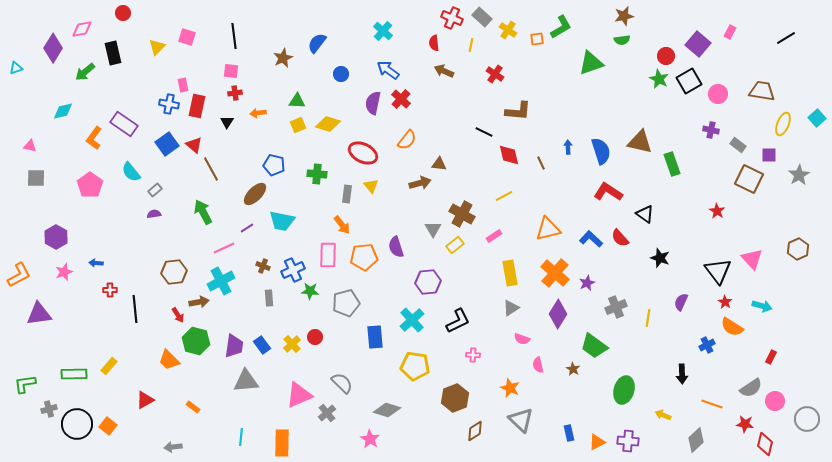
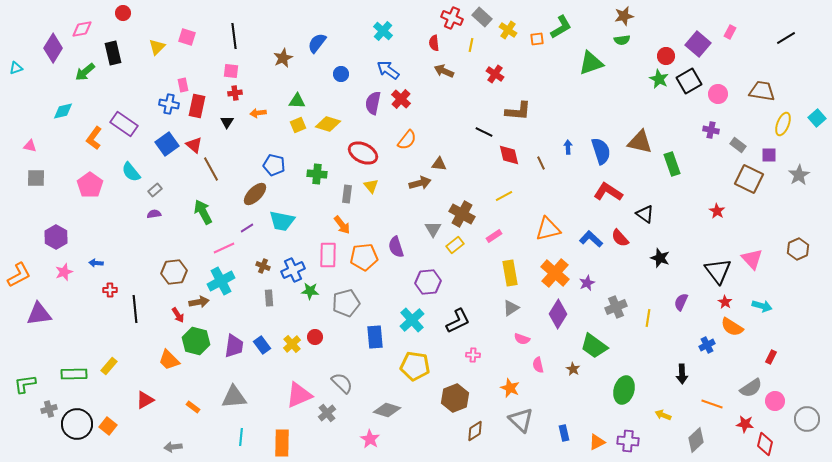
gray triangle at (246, 381): moved 12 px left, 16 px down
blue rectangle at (569, 433): moved 5 px left
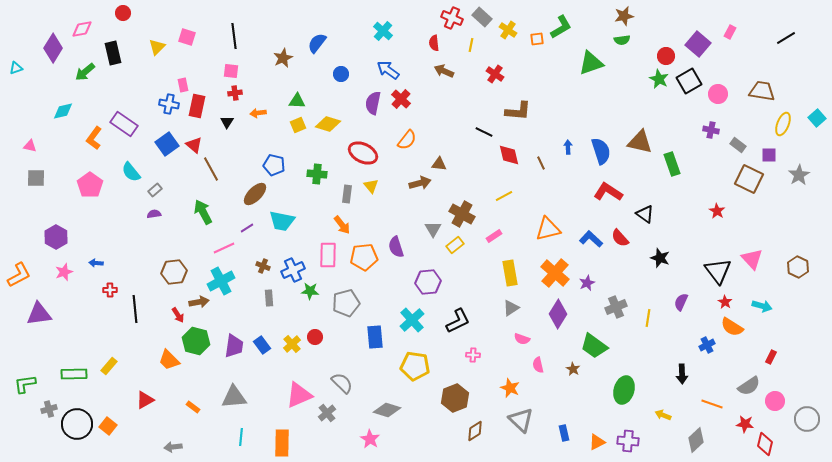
brown hexagon at (798, 249): moved 18 px down; rotated 10 degrees counterclockwise
gray semicircle at (751, 388): moved 2 px left, 2 px up
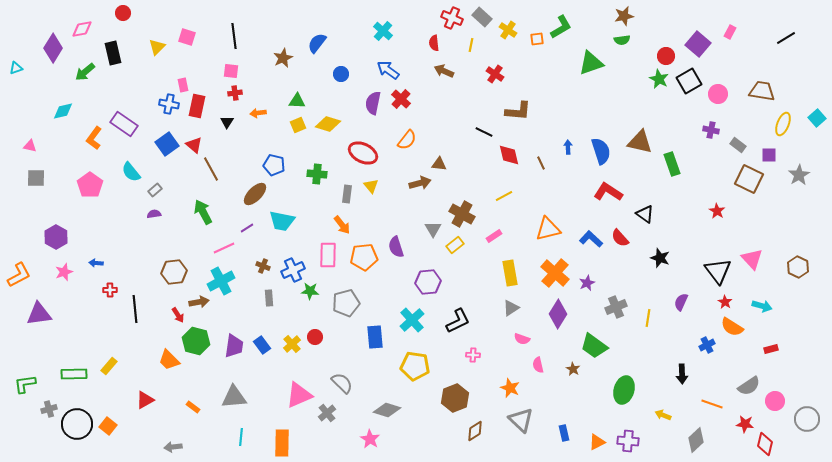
red rectangle at (771, 357): moved 8 px up; rotated 48 degrees clockwise
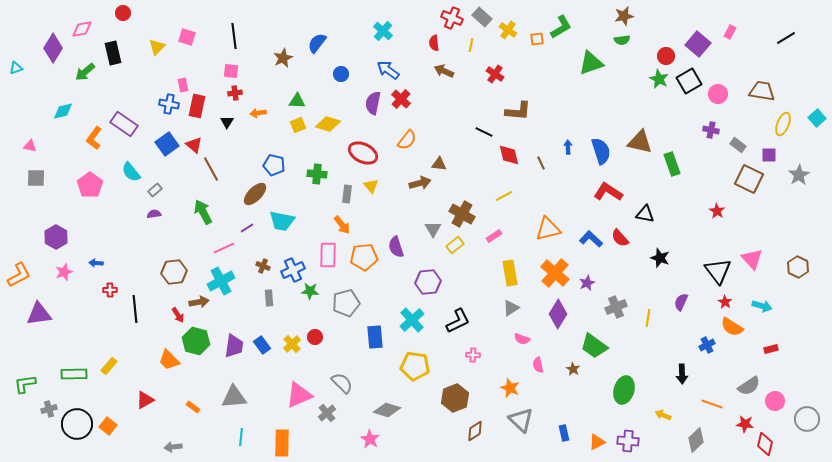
black triangle at (645, 214): rotated 24 degrees counterclockwise
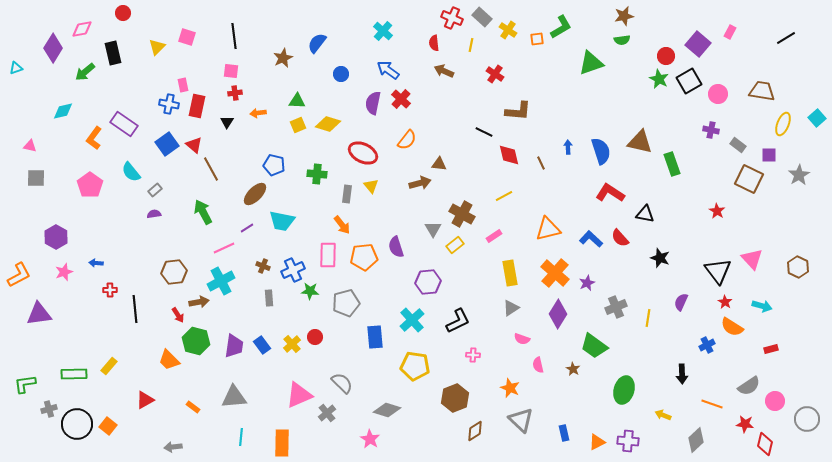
red L-shape at (608, 192): moved 2 px right, 1 px down
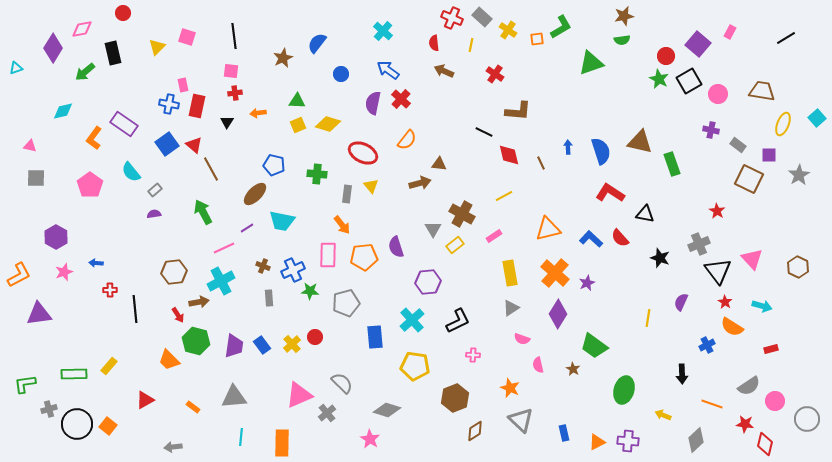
gray cross at (616, 307): moved 83 px right, 63 px up
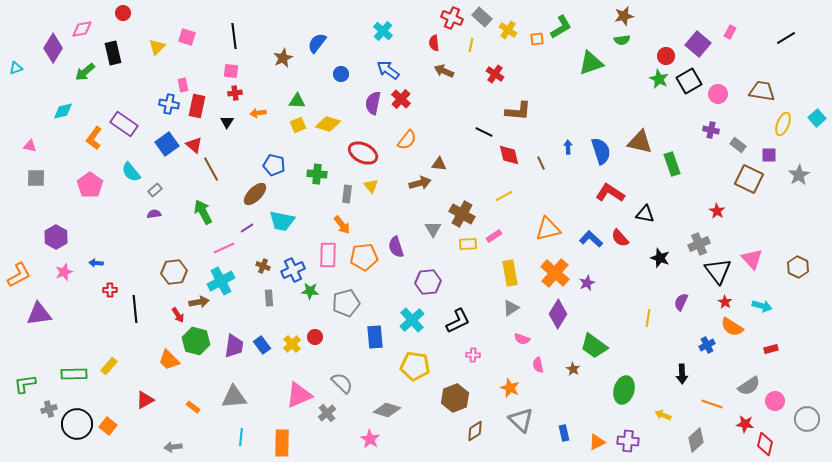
yellow rectangle at (455, 245): moved 13 px right, 1 px up; rotated 36 degrees clockwise
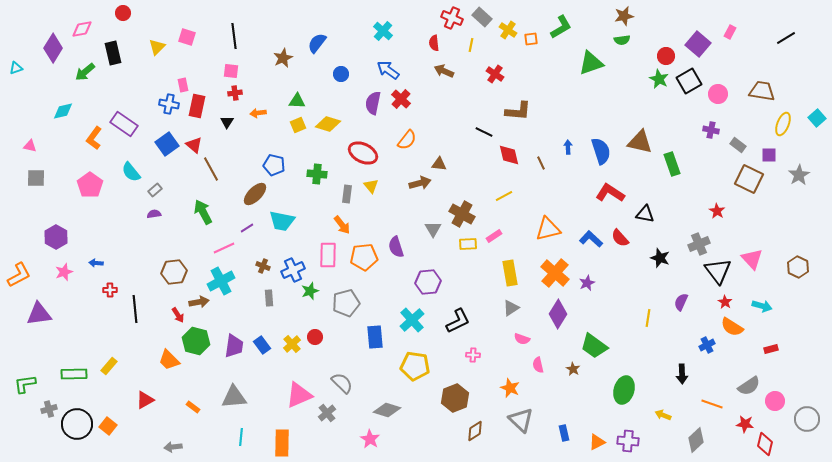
orange square at (537, 39): moved 6 px left
green star at (310, 291): rotated 24 degrees counterclockwise
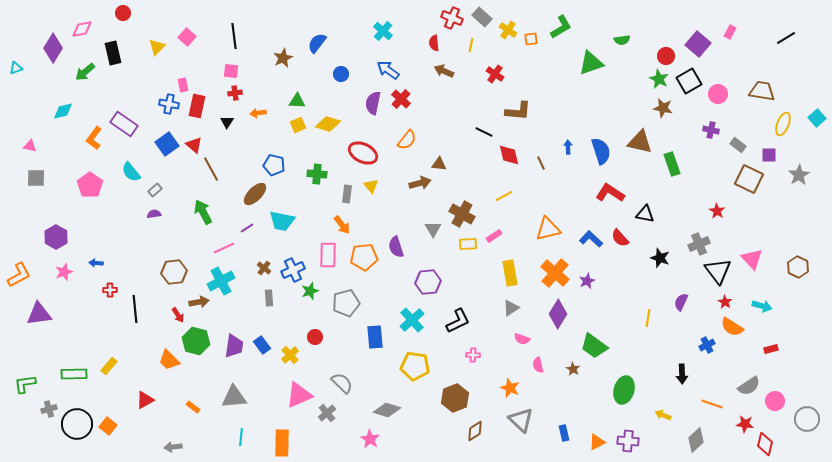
brown star at (624, 16): moved 39 px right, 92 px down; rotated 24 degrees clockwise
pink square at (187, 37): rotated 24 degrees clockwise
brown cross at (263, 266): moved 1 px right, 2 px down; rotated 16 degrees clockwise
purple star at (587, 283): moved 2 px up
yellow cross at (292, 344): moved 2 px left, 11 px down
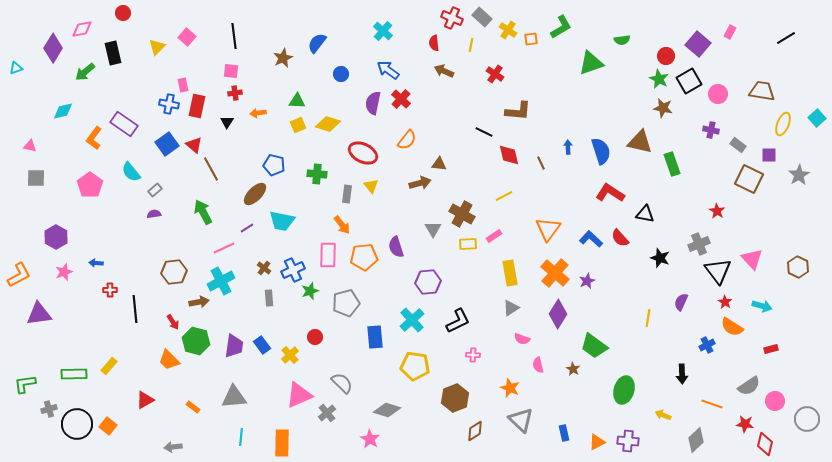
orange triangle at (548, 229): rotated 40 degrees counterclockwise
red arrow at (178, 315): moved 5 px left, 7 px down
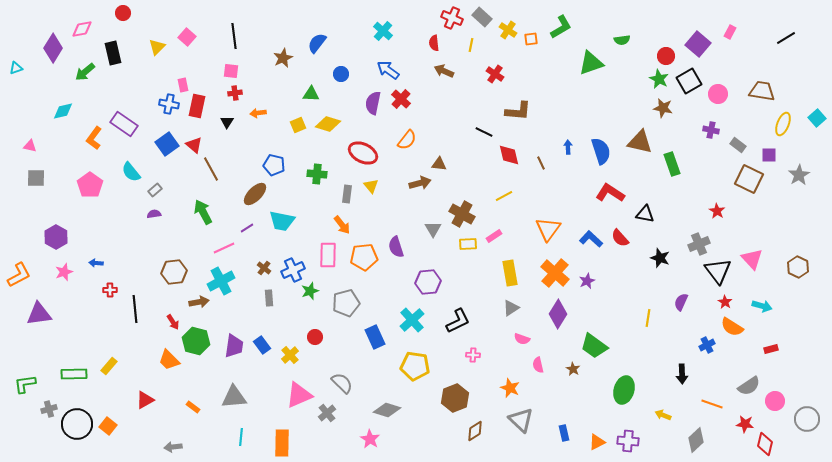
green triangle at (297, 101): moved 14 px right, 7 px up
blue rectangle at (375, 337): rotated 20 degrees counterclockwise
